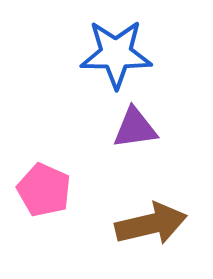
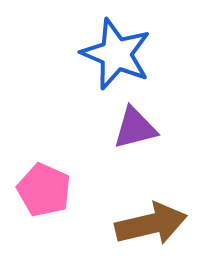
blue star: rotated 22 degrees clockwise
purple triangle: rotated 6 degrees counterclockwise
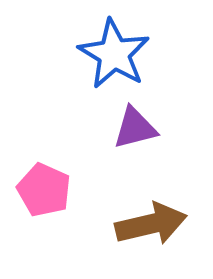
blue star: moved 2 px left; rotated 8 degrees clockwise
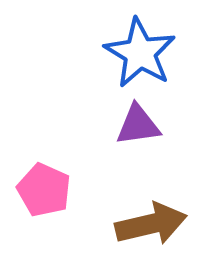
blue star: moved 26 px right, 1 px up
purple triangle: moved 3 px right, 3 px up; rotated 6 degrees clockwise
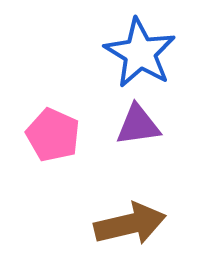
pink pentagon: moved 9 px right, 55 px up
brown arrow: moved 21 px left
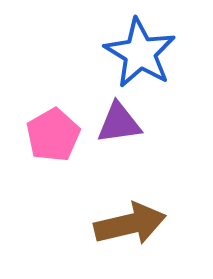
purple triangle: moved 19 px left, 2 px up
pink pentagon: rotated 18 degrees clockwise
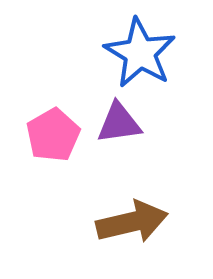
brown arrow: moved 2 px right, 2 px up
